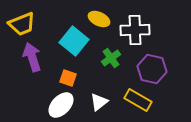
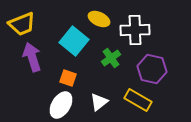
white ellipse: rotated 12 degrees counterclockwise
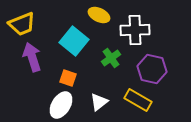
yellow ellipse: moved 4 px up
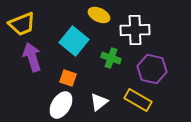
green cross: rotated 36 degrees counterclockwise
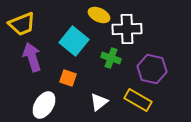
white cross: moved 8 px left, 1 px up
white ellipse: moved 17 px left
